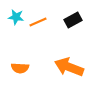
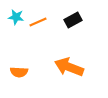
orange semicircle: moved 1 px left, 4 px down
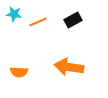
cyan star: moved 2 px left, 3 px up
orange arrow: rotated 12 degrees counterclockwise
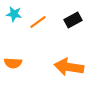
orange line: rotated 12 degrees counterclockwise
orange semicircle: moved 6 px left, 9 px up
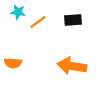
cyan star: moved 4 px right, 2 px up
black rectangle: rotated 24 degrees clockwise
orange arrow: moved 3 px right, 1 px up
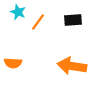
cyan star: rotated 14 degrees clockwise
orange line: rotated 18 degrees counterclockwise
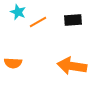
orange line: rotated 24 degrees clockwise
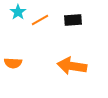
cyan star: rotated 14 degrees clockwise
orange line: moved 2 px right, 2 px up
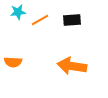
cyan star: rotated 28 degrees clockwise
black rectangle: moved 1 px left
orange semicircle: moved 1 px up
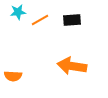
orange semicircle: moved 14 px down
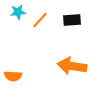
orange line: rotated 18 degrees counterclockwise
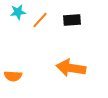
orange arrow: moved 1 px left, 2 px down
